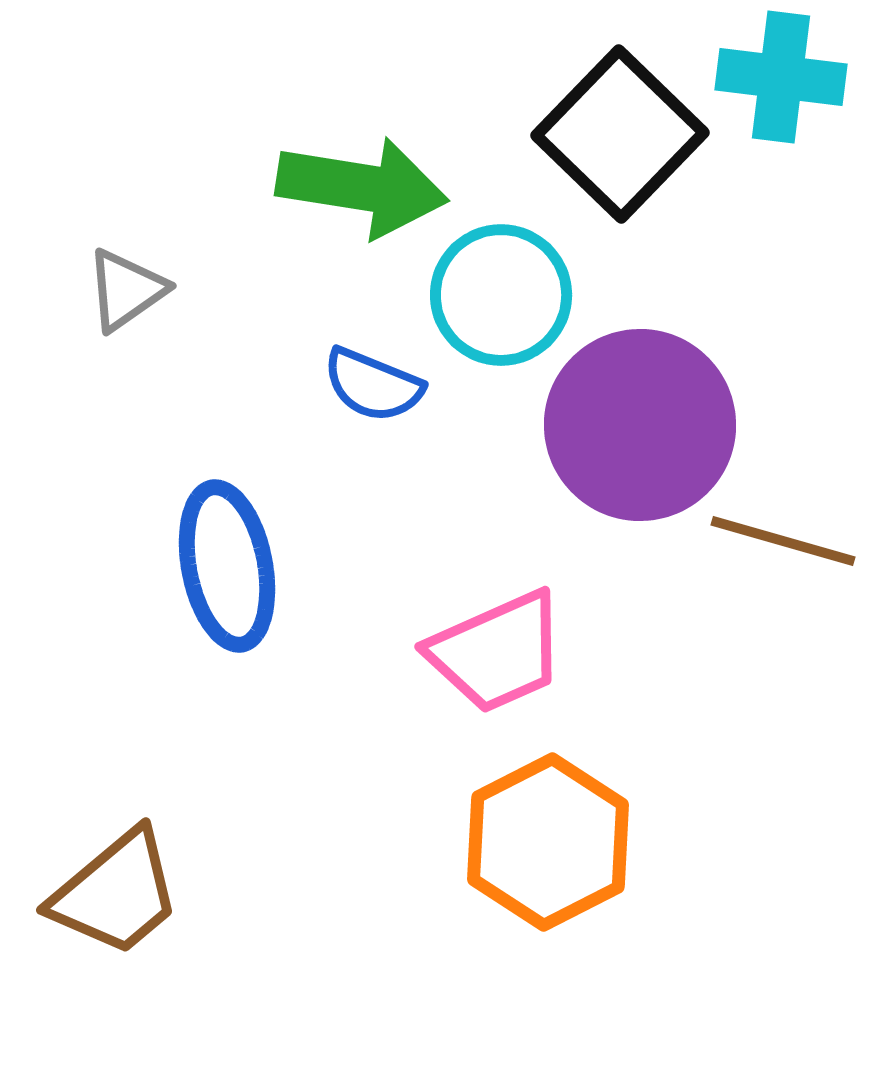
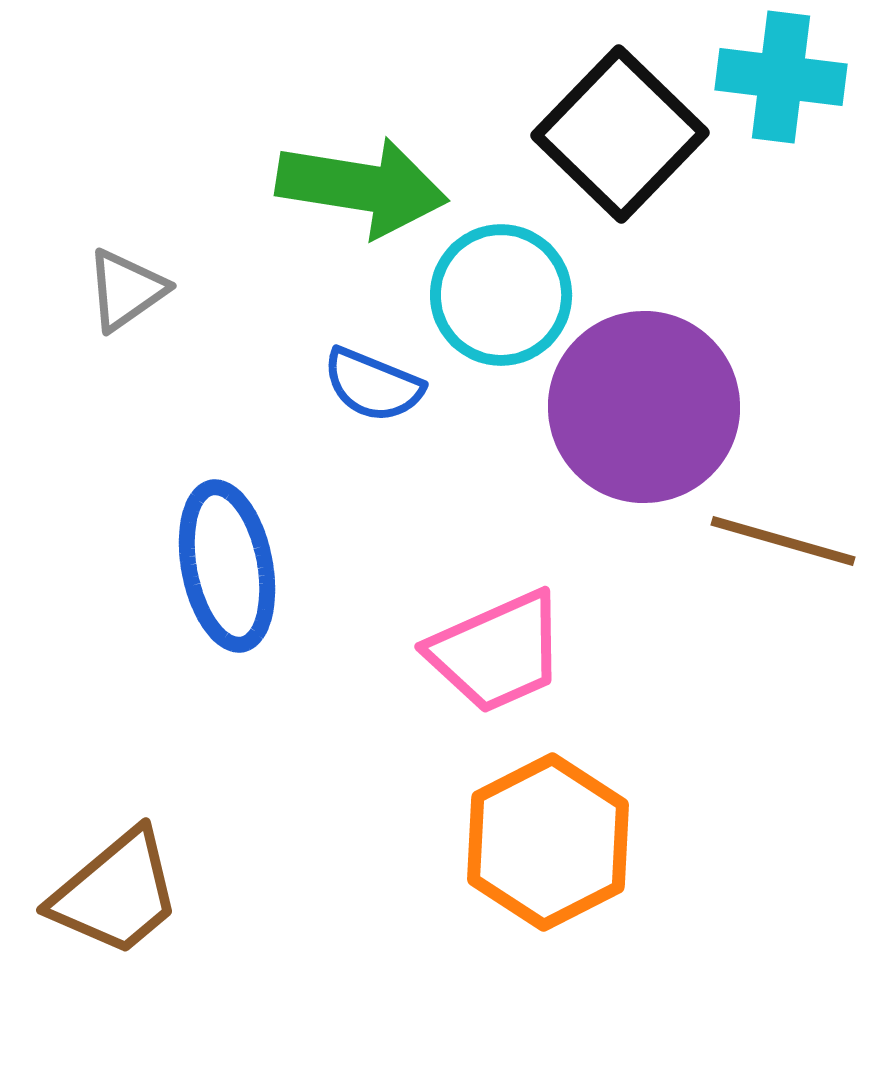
purple circle: moved 4 px right, 18 px up
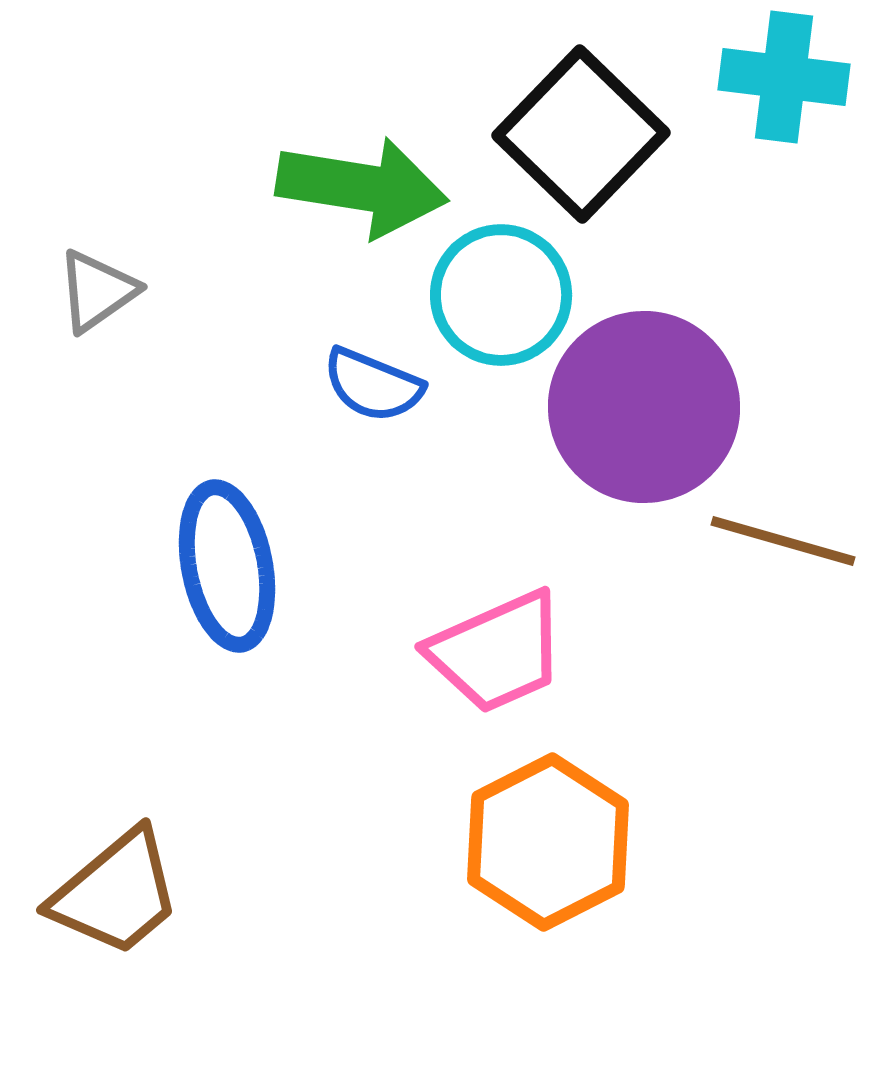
cyan cross: moved 3 px right
black square: moved 39 px left
gray triangle: moved 29 px left, 1 px down
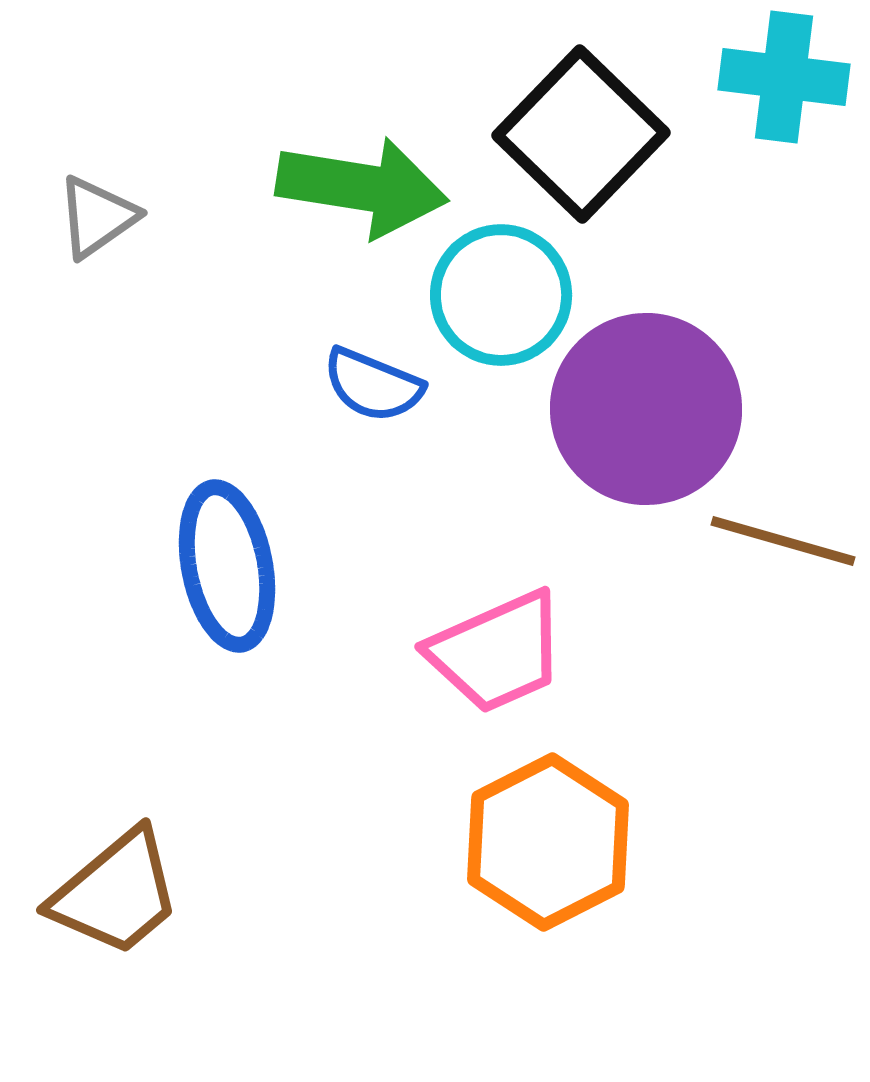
gray triangle: moved 74 px up
purple circle: moved 2 px right, 2 px down
